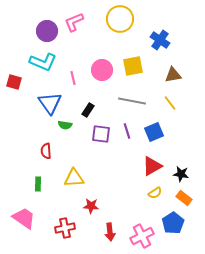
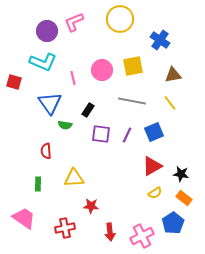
purple line: moved 4 px down; rotated 42 degrees clockwise
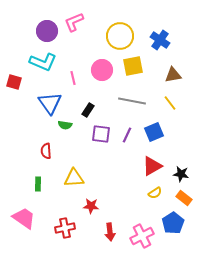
yellow circle: moved 17 px down
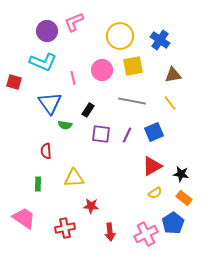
pink cross: moved 4 px right, 2 px up
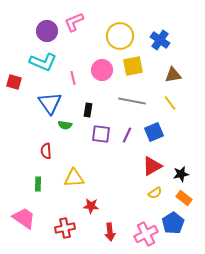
black rectangle: rotated 24 degrees counterclockwise
black star: rotated 21 degrees counterclockwise
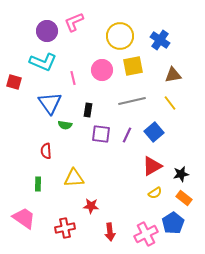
gray line: rotated 24 degrees counterclockwise
blue square: rotated 18 degrees counterclockwise
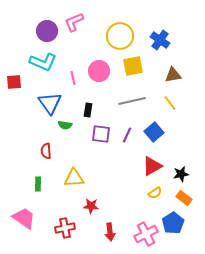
pink circle: moved 3 px left, 1 px down
red square: rotated 21 degrees counterclockwise
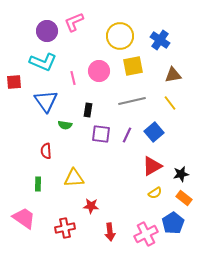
blue triangle: moved 4 px left, 2 px up
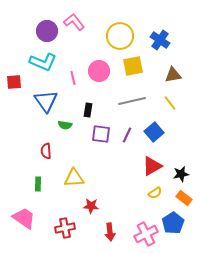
pink L-shape: rotated 75 degrees clockwise
